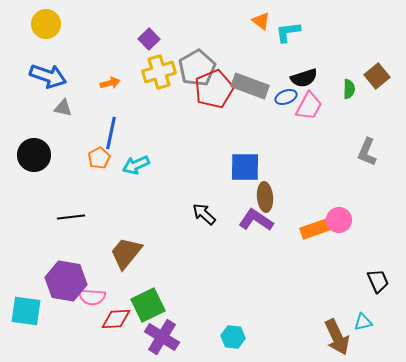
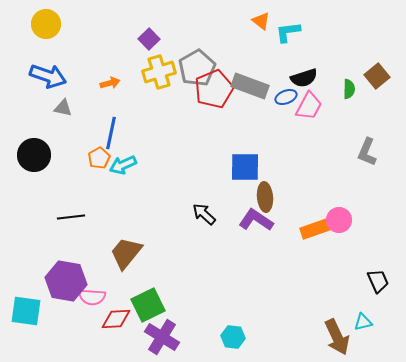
cyan arrow: moved 13 px left
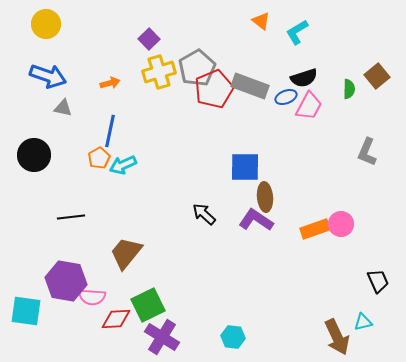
cyan L-shape: moved 9 px right; rotated 24 degrees counterclockwise
blue line: moved 1 px left, 2 px up
pink circle: moved 2 px right, 4 px down
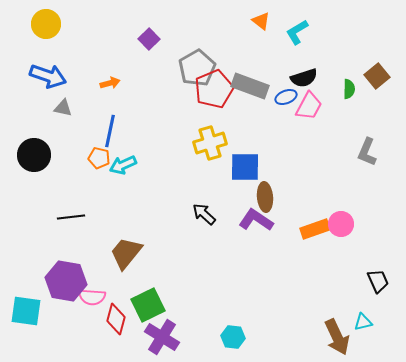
yellow cross: moved 51 px right, 71 px down
orange pentagon: rotated 30 degrees counterclockwise
red diamond: rotated 72 degrees counterclockwise
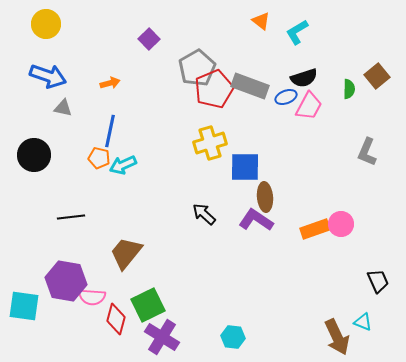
cyan square: moved 2 px left, 5 px up
cyan triangle: rotated 36 degrees clockwise
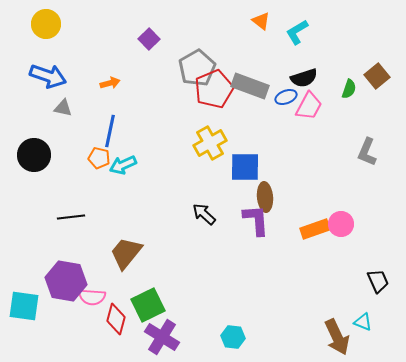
green semicircle: rotated 18 degrees clockwise
yellow cross: rotated 12 degrees counterclockwise
purple L-shape: rotated 52 degrees clockwise
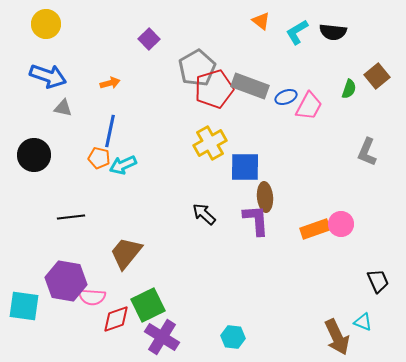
black semicircle: moved 29 px right, 46 px up; rotated 24 degrees clockwise
red pentagon: rotated 6 degrees clockwise
red diamond: rotated 56 degrees clockwise
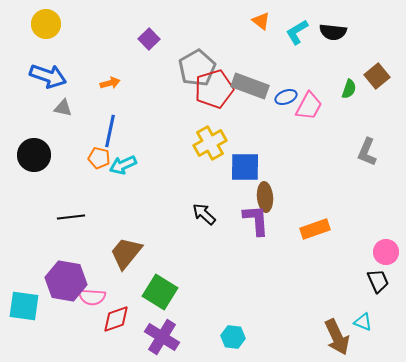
pink circle: moved 45 px right, 28 px down
green square: moved 12 px right, 13 px up; rotated 32 degrees counterclockwise
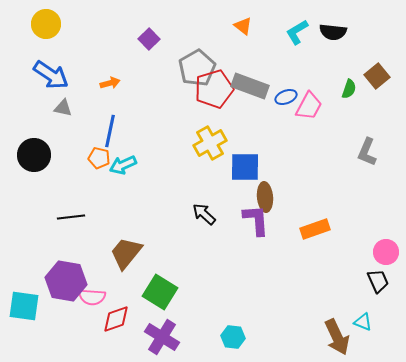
orange triangle: moved 18 px left, 5 px down
blue arrow: moved 3 px right, 1 px up; rotated 15 degrees clockwise
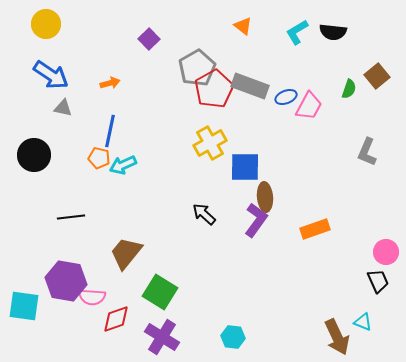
red pentagon: rotated 12 degrees counterclockwise
purple L-shape: rotated 40 degrees clockwise
